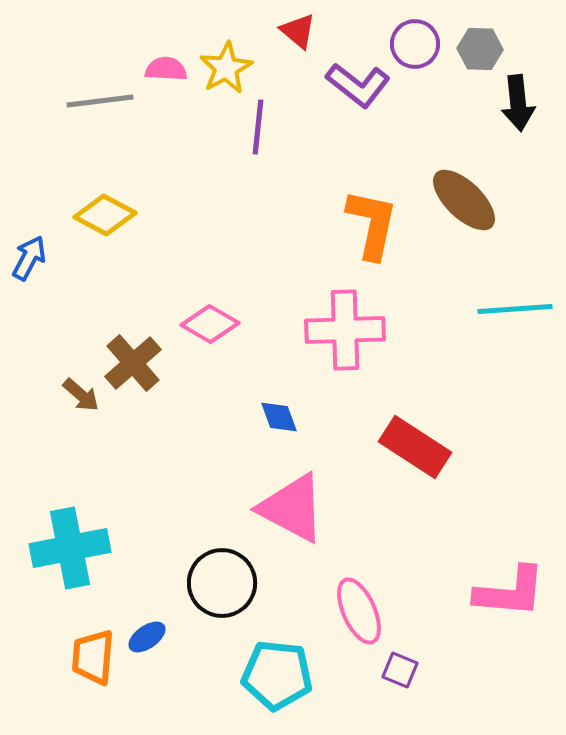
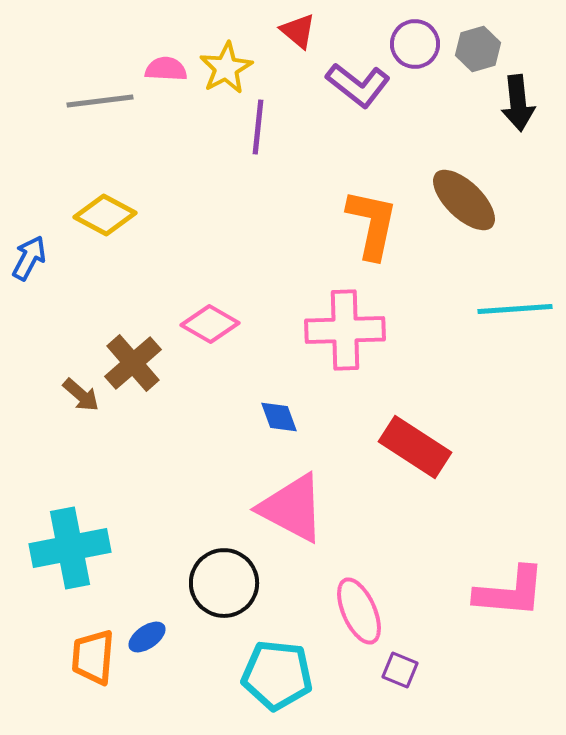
gray hexagon: moved 2 px left; rotated 18 degrees counterclockwise
black circle: moved 2 px right
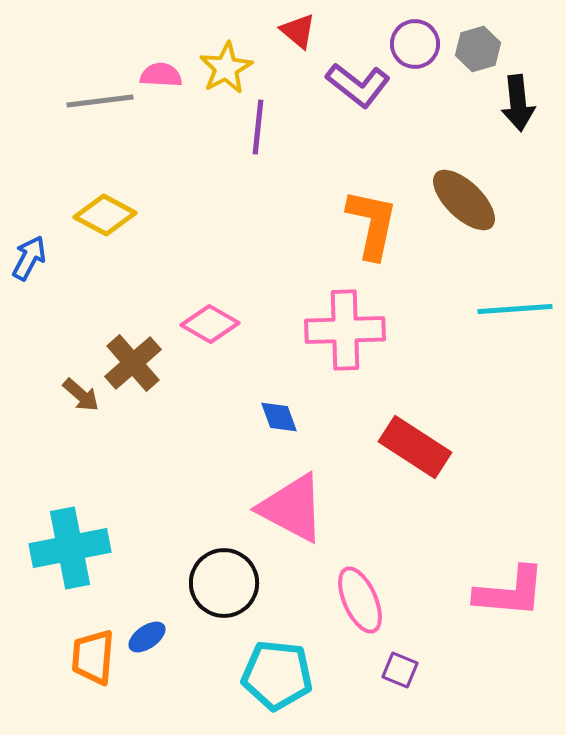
pink semicircle: moved 5 px left, 6 px down
pink ellipse: moved 1 px right, 11 px up
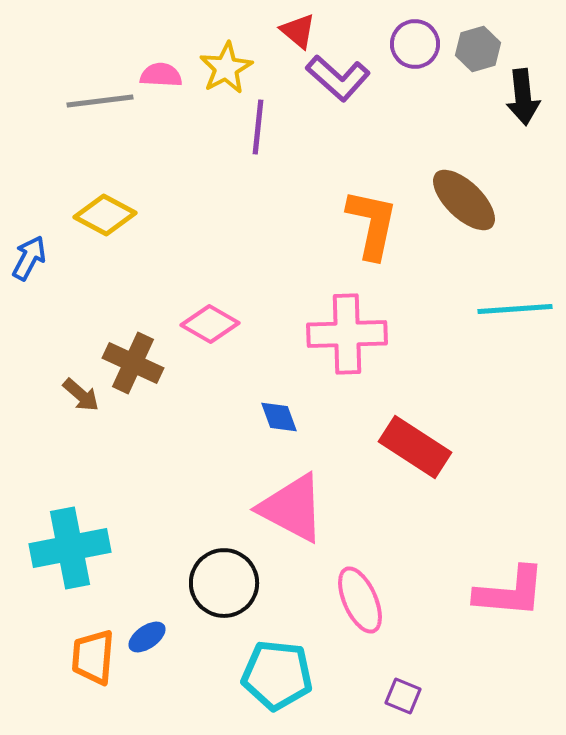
purple L-shape: moved 20 px left, 7 px up; rotated 4 degrees clockwise
black arrow: moved 5 px right, 6 px up
pink cross: moved 2 px right, 4 px down
brown cross: rotated 24 degrees counterclockwise
purple square: moved 3 px right, 26 px down
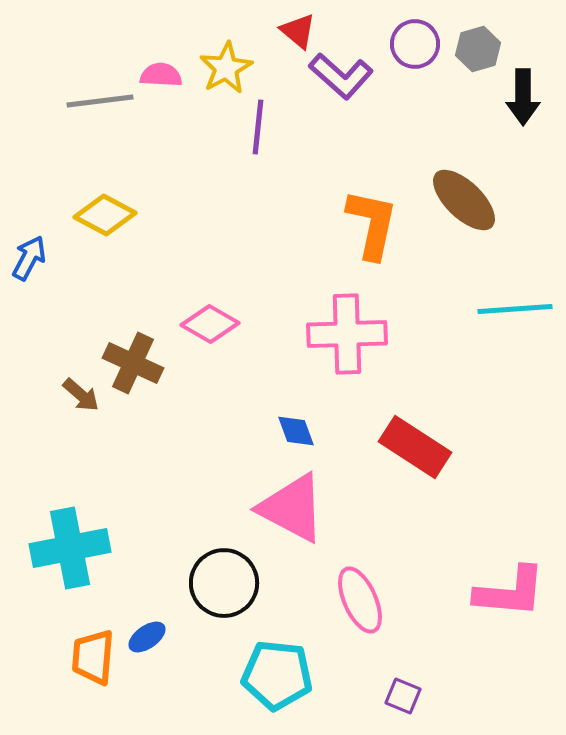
purple L-shape: moved 3 px right, 2 px up
black arrow: rotated 6 degrees clockwise
blue diamond: moved 17 px right, 14 px down
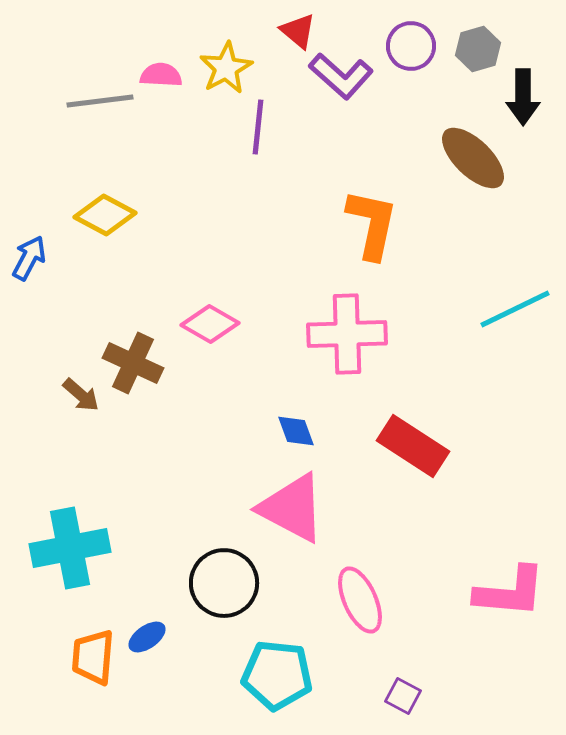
purple circle: moved 4 px left, 2 px down
brown ellipse: moved 9 px right, 42 px up
cyan line: rotated 22 degrees counterclockwise
red rectangle: moved 2 px left, 1 px up
purple square: rotated 6 degrees clockwise
